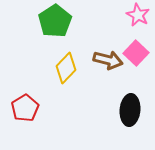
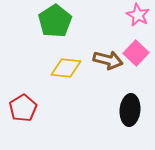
yellow diamond: rotated 52 degrees clockwise
red pentagon: moved 2 px left
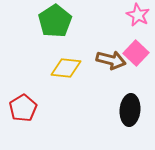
brown arrow: moved 3 px right
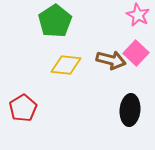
yellow diamond: moved 3 px up
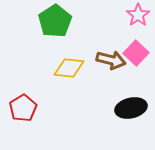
pink star: rotated 10 degrees clockwise
yellow diamond: moved 3 px right, 3 px down
black ellipse: moved 1 px right, 2 px up; rotated 72 degrees clockwise
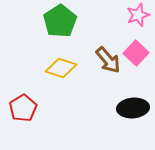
pink star: rotated 15 degrees clockwise
green pentagon: moved 5 px right
brown arrow: moved 3 px left; rotated 36 degrees clockwise
yellow diamond: moved 8 px left; rotated 12 degrees clockwise
black ellipse: moved 2 px right; rotated 8 degrees clockwise
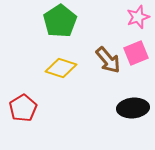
pink star: moved 2 px down
pink square: rotated 25 degrees clockwise
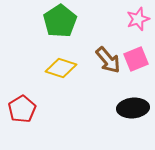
pink star: moved 2 px down
pink square: moved 6 px down
red pentagon: moved 1 px left, 1 px down
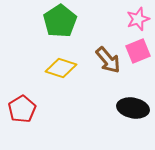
pink square: moved 2 px right, 8 px up
black ellipse: rotated 16 degrees clockwise
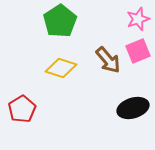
black ellipse: rotated 28 degrees counterclockwise
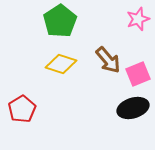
pink square: moved 23 px down
yellow diamond: moved 4 px up
